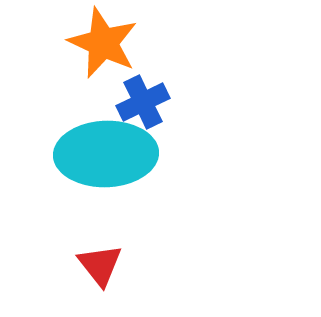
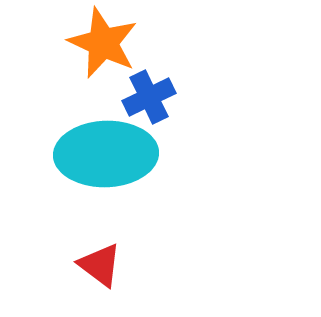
blue cross: moved 6 px right, 5 px up
red triangle: rotated 15 degrees counterclockwise
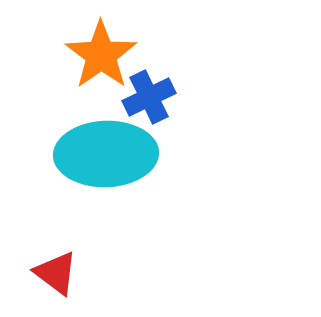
orange star: moved 2 px left, 12 px down; rotated 12 degrees clockwise
red triangle: moved 44 px left, 8 px down
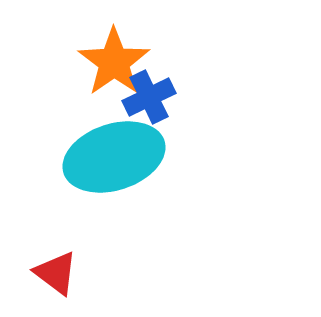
orange star: moved 13 px right, 7 px down
cyan ellipse: moved 8 px right, 3 px down; rotated 16 degrees counterclockwise
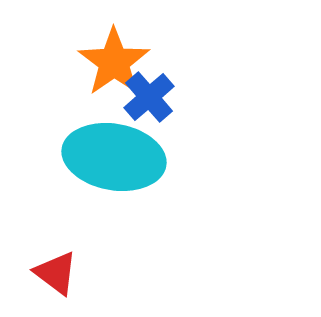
blue cross: rotated 15 degrees counterclockwise
cyan ellipse: rotated 28 degrees clockwise
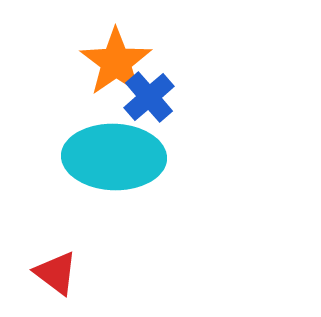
orange star: moved 2 px right
cyan ellipse: rotated 8 degrees counterclockwise
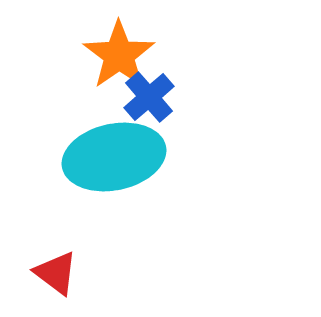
orange star: moved 3 px right, 7 px up
cyan ellipse: rotated 14 degrees counterclockwise
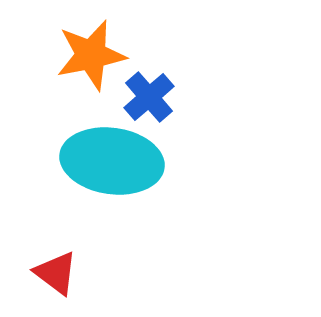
orange star: moved 28 px left; rotated 24 degrees clockwise
cyan ellipse: moved 2 px left, 4 px down; rotated 20 degrees clockwise
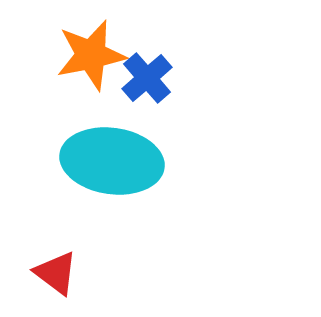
blue cross: moved 2 px left, 19 px up
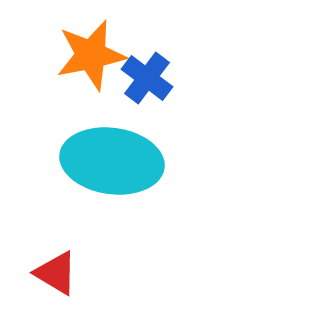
blue cross: rotated 12 degrees counterclockwise
red triangle: rotated 6 degrees counterclockwise
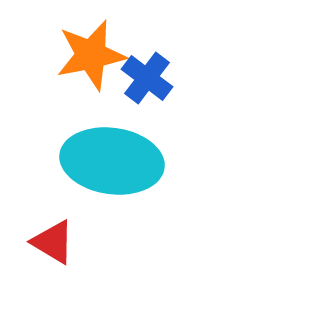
red triangle: moved 3 px left, 31 px up
